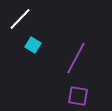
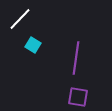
purple line: rotated 20 degrees counterclockwise
purple square: moved 1 px down
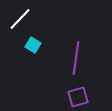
purple square: rotated 25 degrees counterclockwise
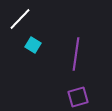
purple line: moved 4 px up
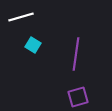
white line: moved 1 px right, 2 px up; rotated 30 degrees clockwise
